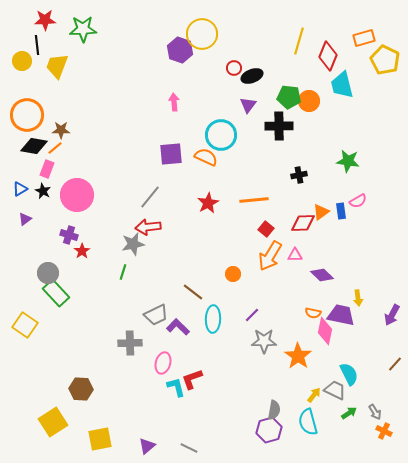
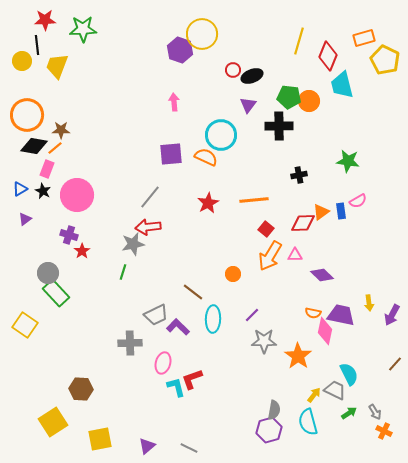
red circle at (234, 68): moved 1 px left, 2 px down
yellow arrow at (358, 298): moved 11 px right, 5 px down
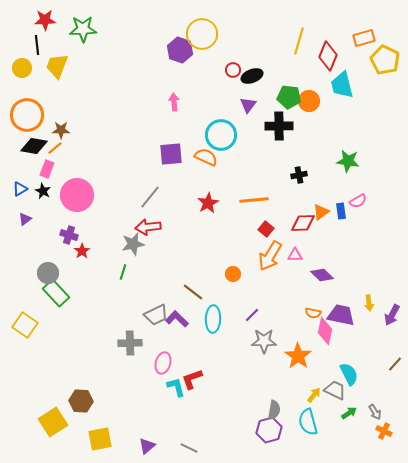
yellow circle at (22, 61): moved 7 px down
purple L-shape at (178, 327): moved 1 px left, 8 px up
brown hexagon at (81, 389): moved 12 px down
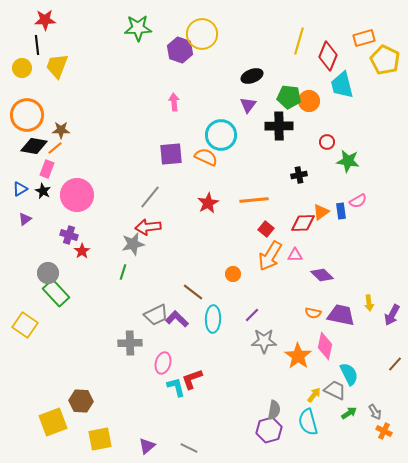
green star at (83, 29): moved 55 px right, 1 px up
red circle at (233, 70): moved 94 px right, 72 px down
pink diamond at (325, 331): moved 15 px down
yellow square at (53, 422): rotated 12 degrees clockwise
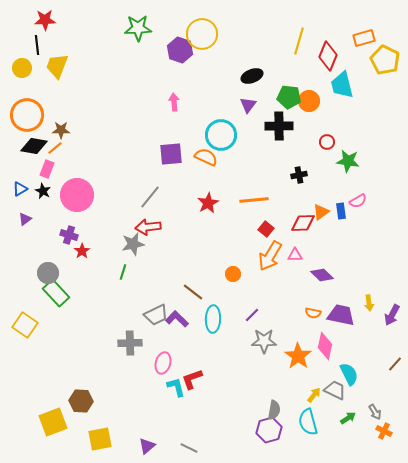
green arrow at (349, 413): moved 1 px left, 5 px down
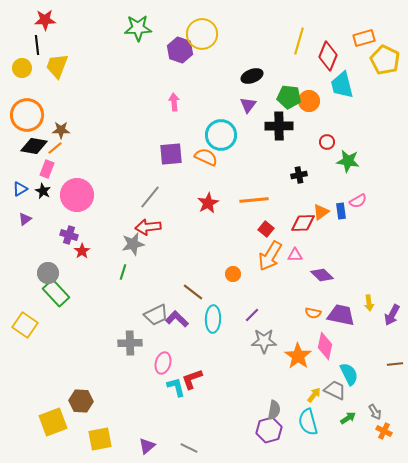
brown line at (395, 364): rotated 42 degrees clockwise
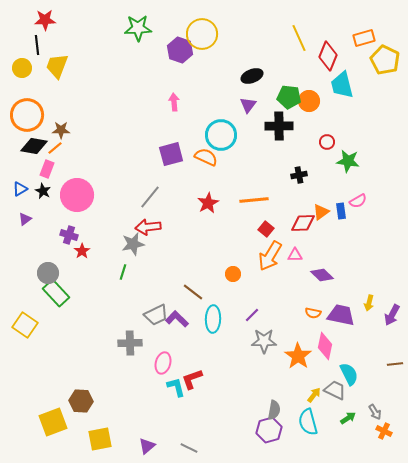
yellow line at (299, 41): moved 3 px up; rotated 40 degrees counterclockwise
purple square at (171, 154): rotated 10 degrees counterclockwise
yellow arrow at (369, 303): rotated 21 degrees clockwise
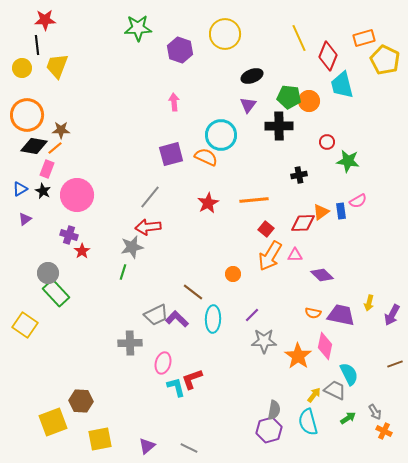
yellow circle at (202, 34): moved 23 px right
gray star at (133, 244): moved 1 px left, 3 px down
brown line at (395, 364): rotated 14 degrees counterclockwise
